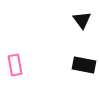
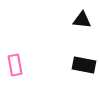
black triangle: rotated 48 degrees counterclockwise
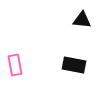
black rectangle: moved 10 px left
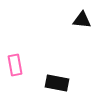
black rectangle: moved 17 px left, 18 px down
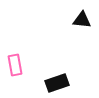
black rectangle: rotated 30 degrees counterclockwise
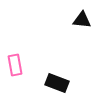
black rectangle: rotated 40 degrees clockwise
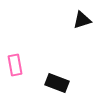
black triangle: rotated 24 degrees counterclockwise
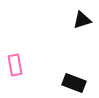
black rectangle: moved 17 px right
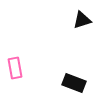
pink rectangle: moved 3 px down
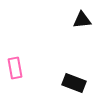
black triangle: rotated 12 degrees clockwise
